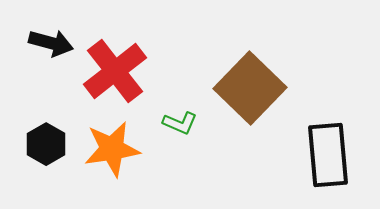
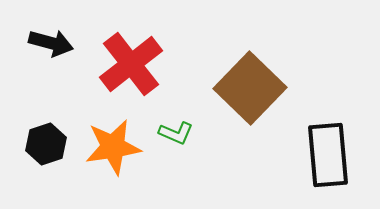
red cross: moved 16 px right, 7 px up
green L-shape: moved 4 px left, 10 px down
black hexagon: rotated 12 degrees clockwise
orange star: moved 1 px right, 2 px up
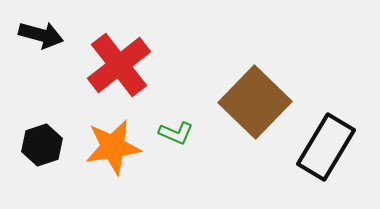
black arrow: moved 10 px left, 8 px up
red cross: moved 12 px left, 1 px down
brown square: moved 5 px right, 14 px down
black hexagon: moved 4 px left, 1 px down
black rectangle: moved 2 px left, 8 px up; rotated 36 degrees clockwise
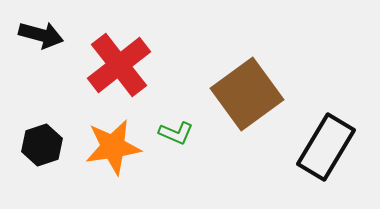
brown square: moved 8 px left, 8 px up; rotated 10 degrees clockwise
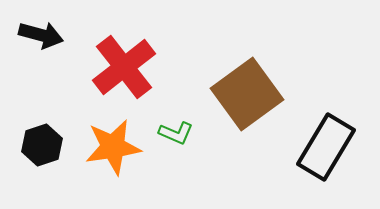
red cross: moved 5 px right, 2 px down
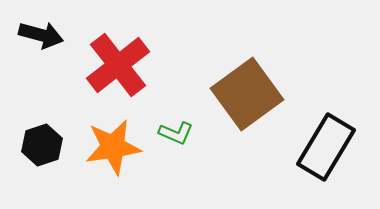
red cross: moved 6 px left, 2 px up
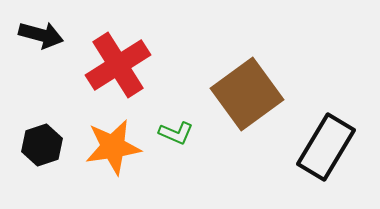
red cross: rotated 6 degrees clockwise
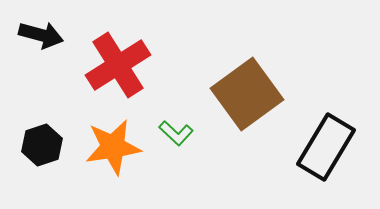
green L-shape: rotated 20 degrees clockwise
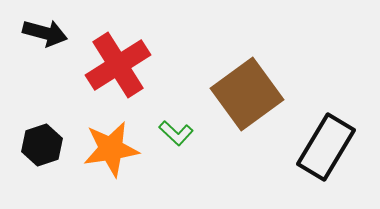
black arrow: moved 4 px right, 2 px up
orange star: moved 2 px left, 2 px down
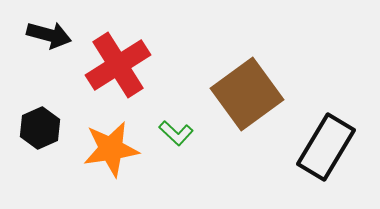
black arrow: moved 4 px right, 2 px down
black hexagon: moved 2 px left, 17 px up; rotated 6 degrees counterclockwise
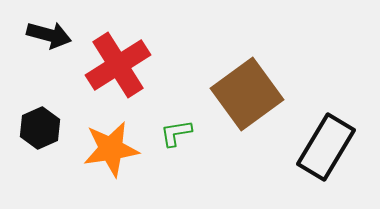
green L-shape: rotated 128 degrees clockwise
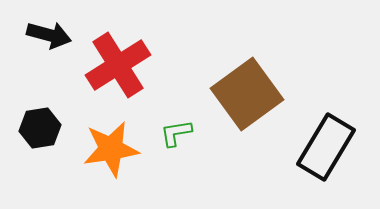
black hexagon: rotated 15 degrees clockwise
